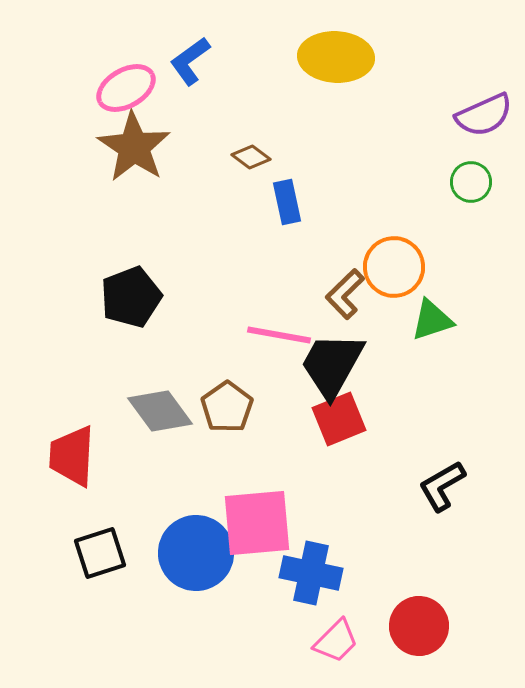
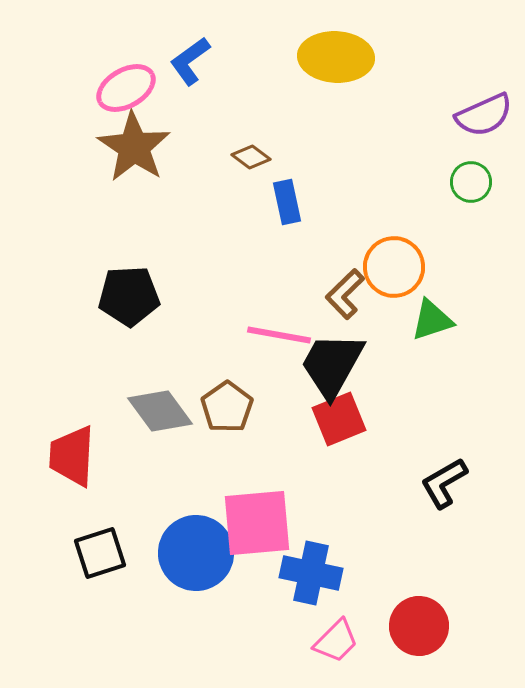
black pentagon: moved 2 px left, 1 px up; rotated 18 degrees clockwise
black L-shape: moved 2 px right, 3 px up
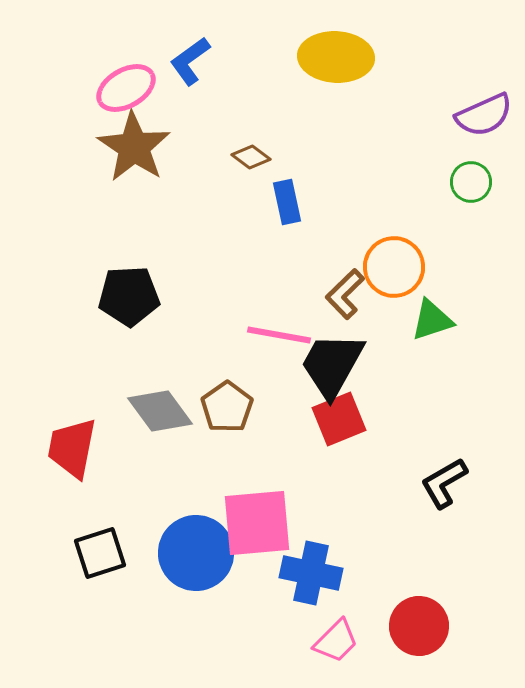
red trapezoid: moved 8 px up; rotated 8 degrees clockwise
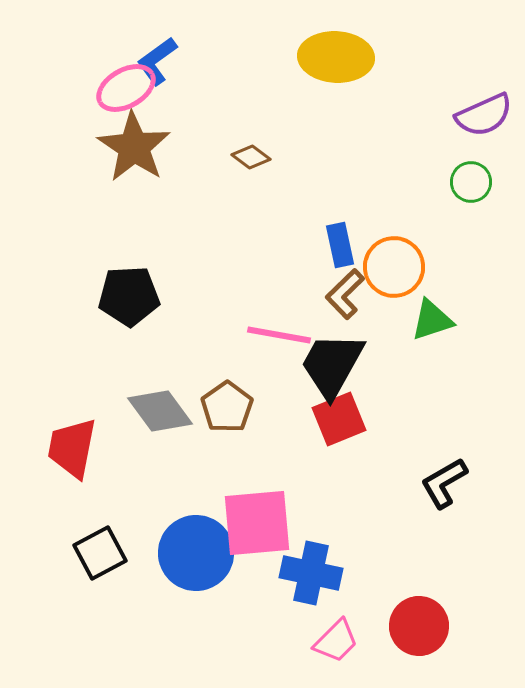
blue L-shape: moved 33 px left
blue rectangle: moved 53 px right, 43 px down
black square: rotated 10 degrees counterclockwise
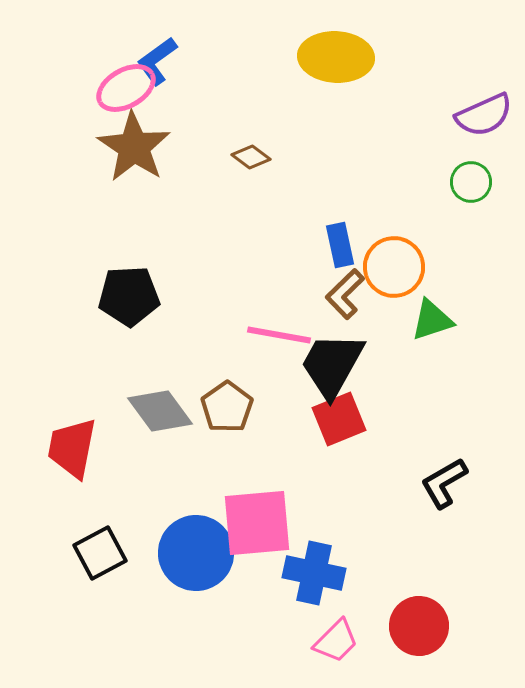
blue cross: moved 3 px right
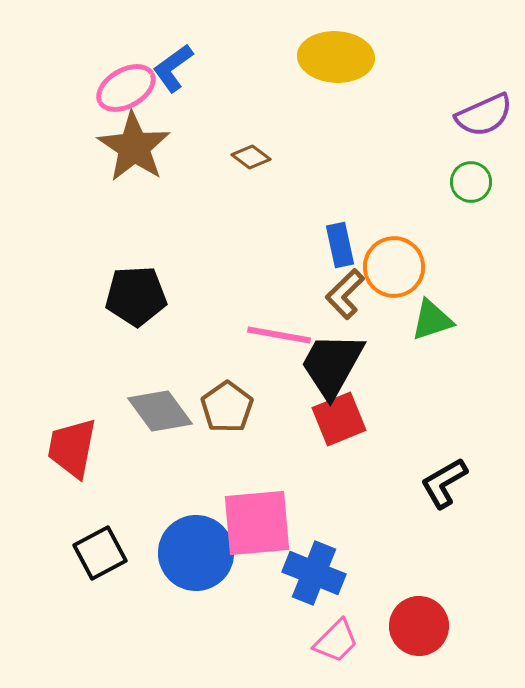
blue L-shape: moved 16 px right, 7 px down
black pentagon: moved 7 px right
blue cross: rotated 10 degrees clockwise
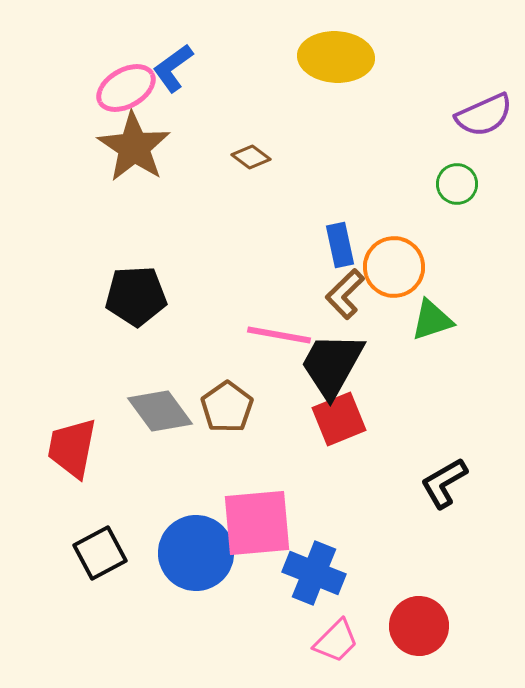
green circle: moved 14 px left, 2 px down
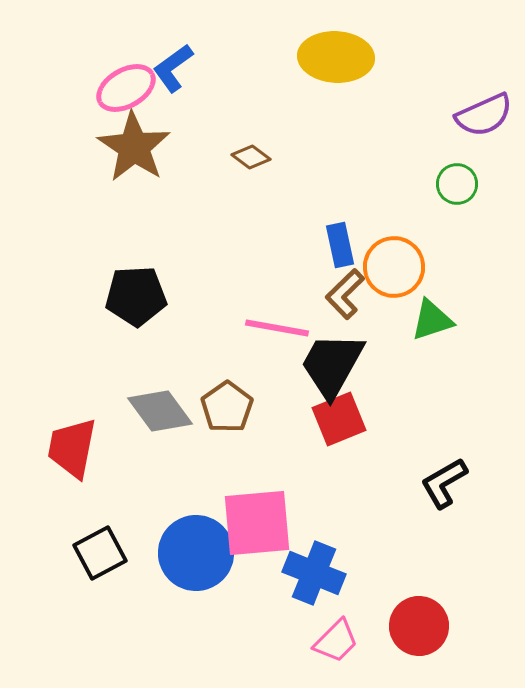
pink line: moved 2 px left, 7 px up
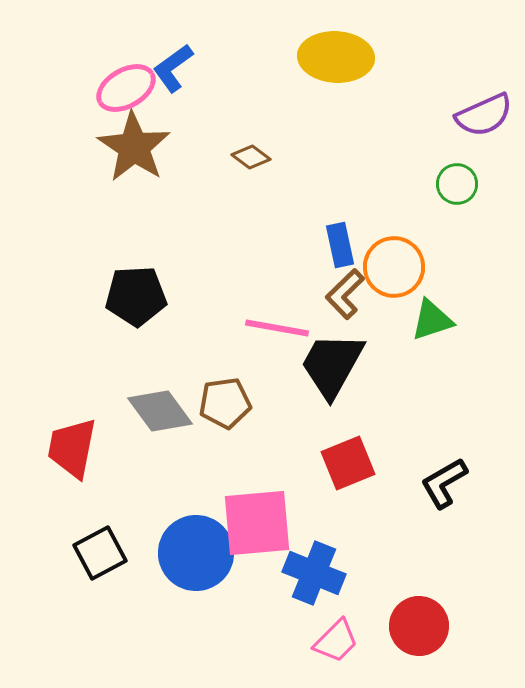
brown pentagon: moved 2 px left, 4 px up; rotated 27 degrees clockwise
red square: moved 9 px right, 44 px down
